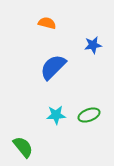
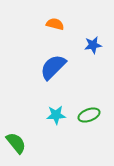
orange semicircle: moved 8 px right, 1 px down
green semicircle: moved 7 px left, 4 px up
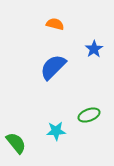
blue star: moved 1 px right, 4 px down; rotated 24 degrees counterclockwise
cyan star: moved 16 px down
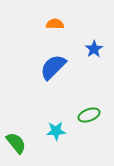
orange semicircle: rotated 12 degrees counterclockwise
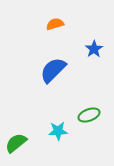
orange semicircle: rotated 18 degrees counterclockwise
blue semicircle: moved 3 px down
cyan star: moved 2 px right
green semicircle: rotated 90 degrees counterclockwise
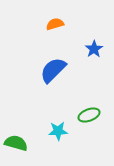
green semicircle: rotated 55 degrees clockwise
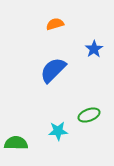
green semicircle: rotated 15 degrees counterclockwise
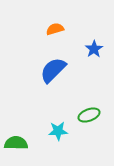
orange semicircle: moved 5 px down
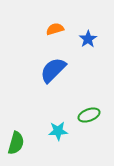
blue star: moved 6 px left, 10 px up
green semicircle: rotated 105 degrees clockwise
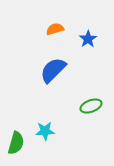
green ellipse: moved 2 px right, 9 px up
cyan star: moved 13 px left
